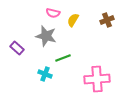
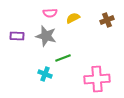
pink semicircle: moved 3 px left; rotated 16 degrees counterclockwise
yellow semicircle: moved 2 px up; rotated 32 degrees clockwise
purple rectangle: moved 12 px up; rotated 40 degrees counterclockwise
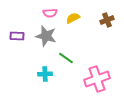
green line: moved 3 px right; rotated 56 degrees clockwise
cyan cross: rotated 24 degrees counterclockwise
pink cross: rotated 15 degrees counterclockwise
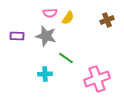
yellow semicircle: moved 5 px left; rotated 152 degrees clockwise
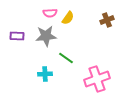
gray star: rotated 20 degrees counterclockwise
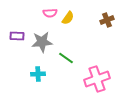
gray star: moved 4 px left, 6 px down
cyan cross: moved 7 px left
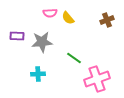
yellow semicircle: rotated 104 degrees clockwise
green line: moved 8 px right
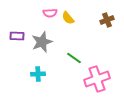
gray star: rotated 15 degrees counterclockwise
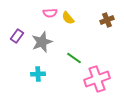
purple rectangle: rotated 56 degrees counterclockwise
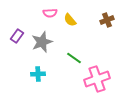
yellow semicircle: moved 2 px right, 2 px down
